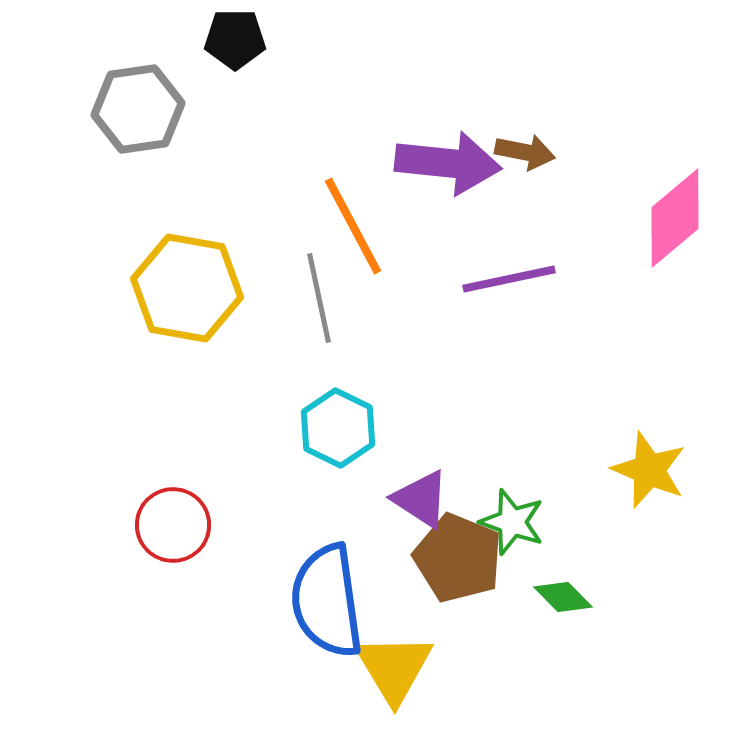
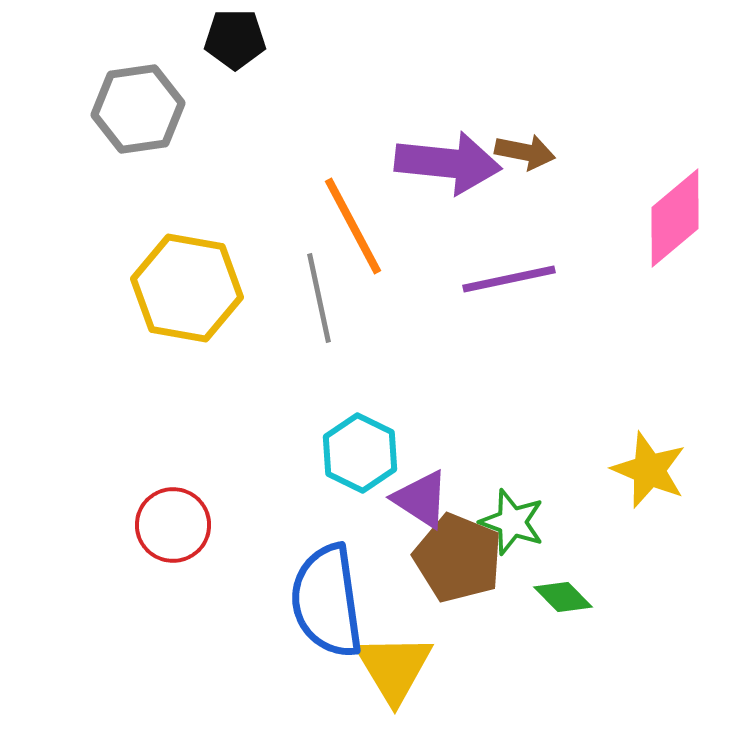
cyan hexagon: moved 22 px right, 25 px down
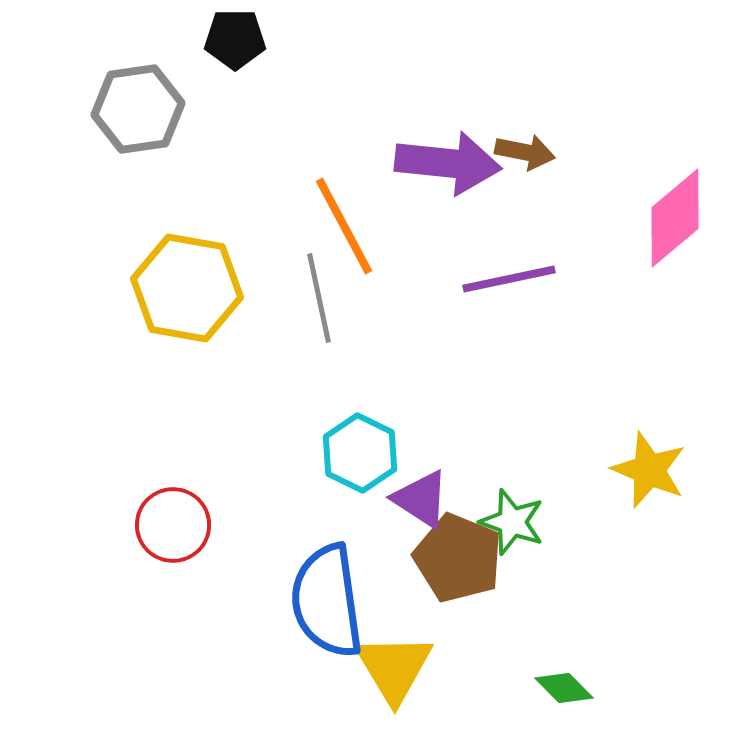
orange line: moved 9 px left
green diamond: moved 1 px right, 91 px down
